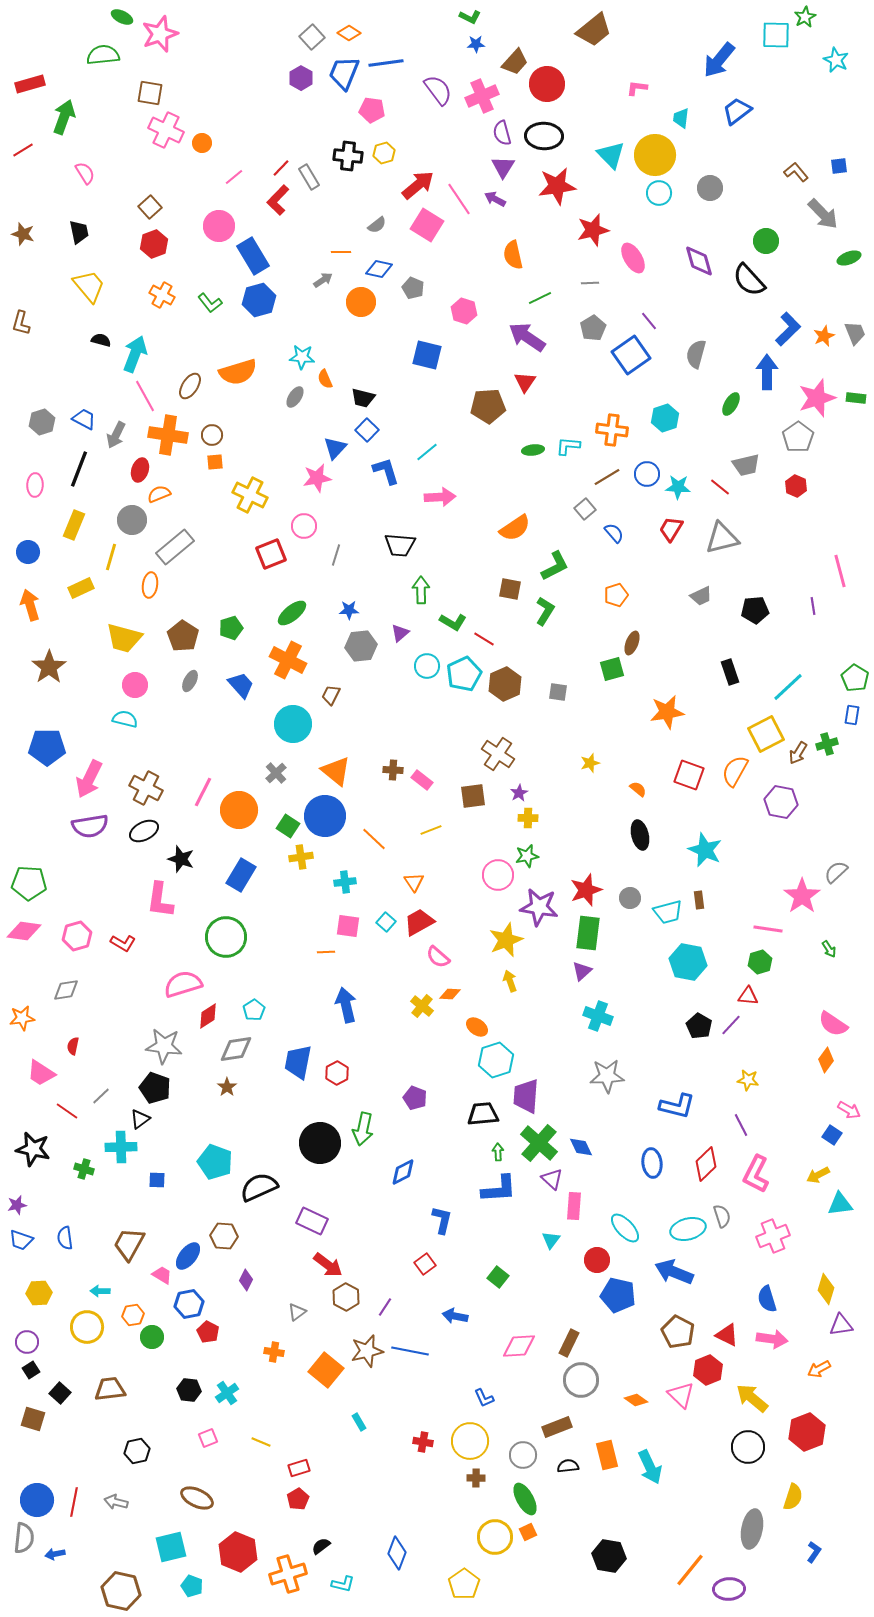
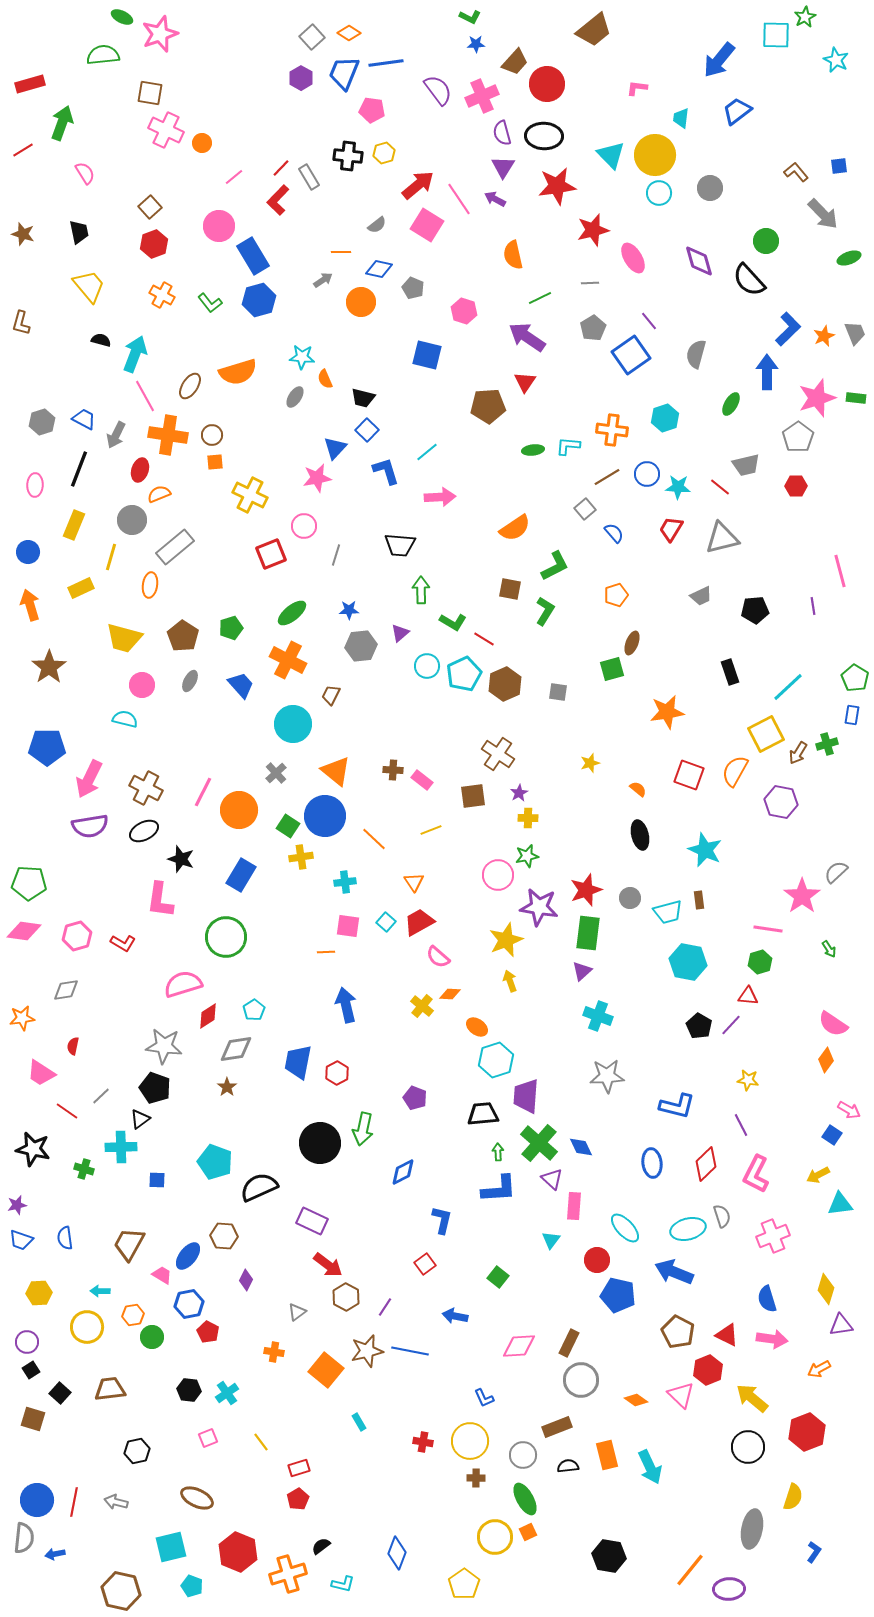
green arrow at (64, 117): moved 2 px left, 6 px down
red hexagon at (796, 486): rotated 25 degrees counterclockwise
pink circle at (135, 685): moved 7 px right
yellow line at (261, 1442): rotated 30 degrees clockwise
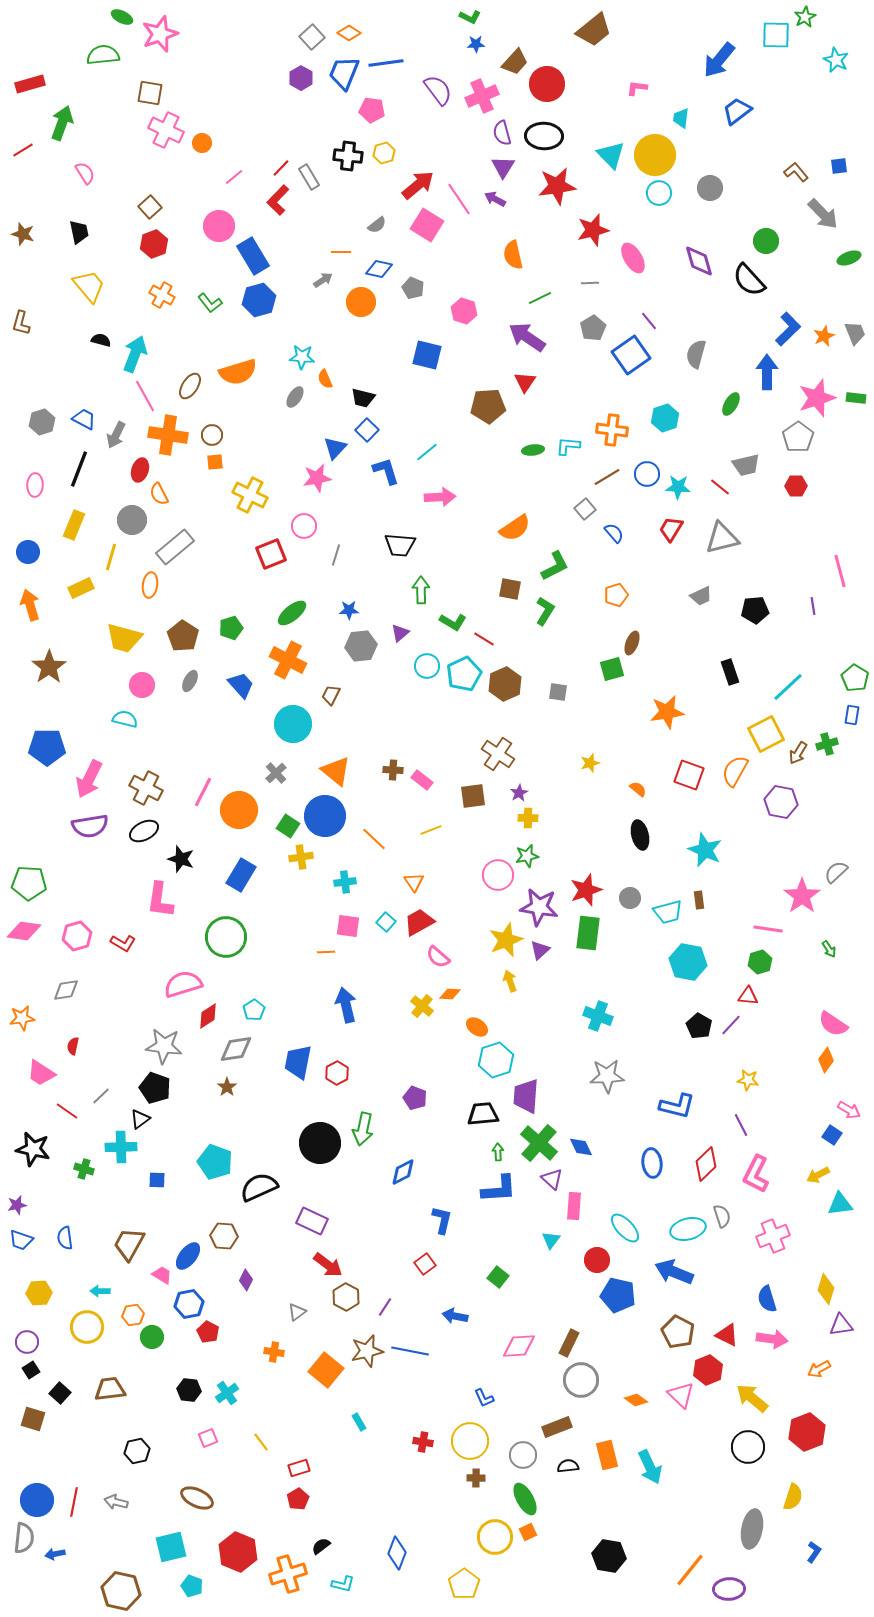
orange semicircle at (159, 494): rotated 95 degrees counterclockwise
purple triangle at (582, 971): moved 42 px left, 21 px up
